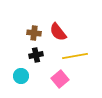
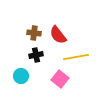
red semicircle: moved 3 px down
yellow line: moved 1 px right, 1 px down
pink square: rotated 12 degrees counterclockwise
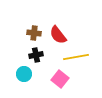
cyan circle: moved 3 px right, 2 px up
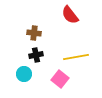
red semicircle: moved 12 px right, 20 px up
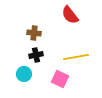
pink square: rotated 12 degrees counterclockwise
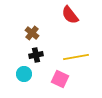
brown cross: moved 2 px left; rotated 32 degrees clockwise
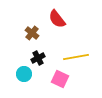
red semicircle: moved 13 px left, 4 px down
black cross: moved 2 px right, 3 px down; rotated 16 degrees counterclockwise
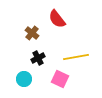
cyan circle: moved 5 px down
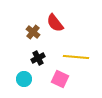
red semicircle: moved 2 px left, 4 px down
brown cross: moved 1 px right, 1 px up
yellow line: rotated 15 degrees clockwise
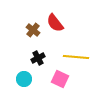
brown cross: moved 2 px up
